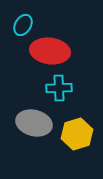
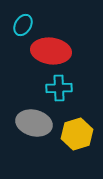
red ellipse: moved 1 px right
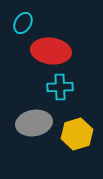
cyan ellipse: moved 2 px up
cyan cross: moved 1 px right, 1 px up
gray ellipse: rotated 24 degrees counterclockwise
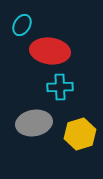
cyan ellipse: moved 1 px left, 2 px down
red ellipse: moved 1 px left
yellow hexagon: moved 3 px right
